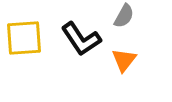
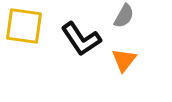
yellow square: moved 12 px up; rotated 12 degrees clockwise
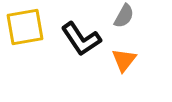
yellow square: moved 1 px right, 1 px down; rotated 18 degrees counterclockwise
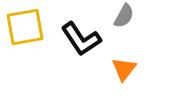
orange triangle: moved 9 px down
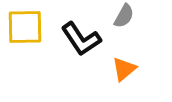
yellow square: rotated 9 degrees clockwise
orange triangle: rotated 12 degrees clockwise
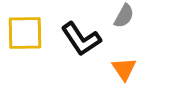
yellow square: moved 6 px down
orange triangle: rotated 24 degrees counterclockwise
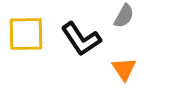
yellow square: moved 1 px right, 1 px down
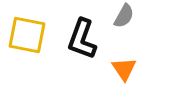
yellow square: moved 1 px right, 1 px down; rotated 12 degrees clockwise
black L-shape: moved 1 px right; rotated 54 degrees clockwise
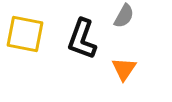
yellow square: moved 2 px left, 1 px up
orange triangle: rotated 8 degrees clockwise
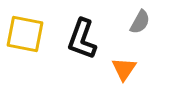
gray semicircle: moved 16 px right, 6 px down
